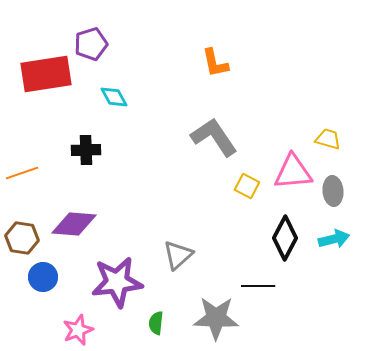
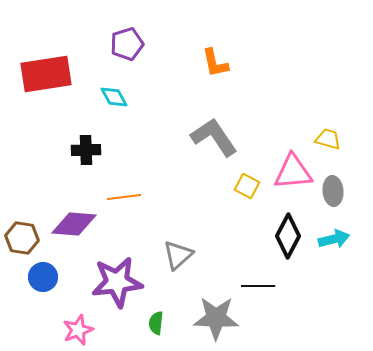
purple pentagon: moved 36 px right
orange line: moved 102 px right, 24 px down; rotated 12 degrees clockwise
black diamond: moved 3 px right, 2 px up
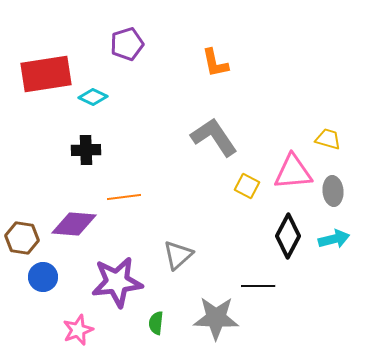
cyan diamond: moved 21 px left; rotated 36 degrees counterclockwise
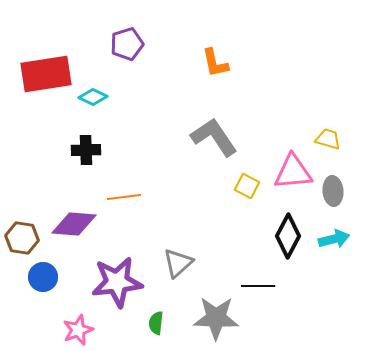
gray triangle: moved 8 px down
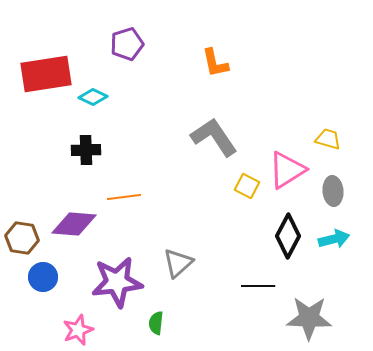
pink triangle: moved 6 px left, 2 px up; rotated 27 degrees counterclockwise
gray star: moved 93 px right
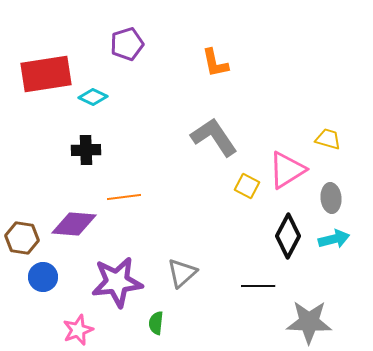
gray ellipse: moved 2 px left, 7 px down
gray triangle: moved 4 px right, 10 px down
gray star: moved 4 px down
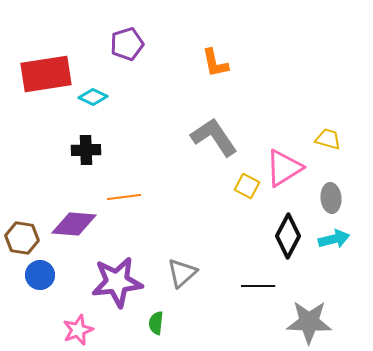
pink triangle: moved 3 px left, 2 px up
blue circle: moved 3 px left, 2 px up
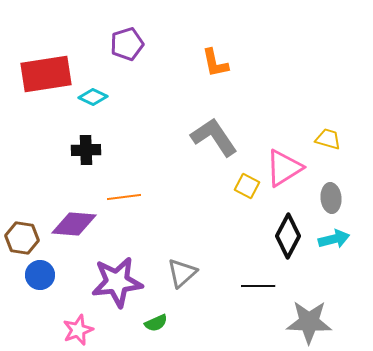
green semicircle: rotated 120 degrees counterclockwise
